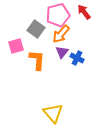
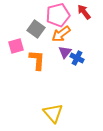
orange arrow: rotated 12 degrees clockwise
purple triangle: moved 3 px right
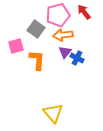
orange arrow: moved 2 px right, 1 px down; rotated 30 degrees clockwise
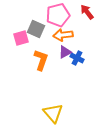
red arrow: moved 3 px right
gray square: rotated 12 degrees counterclockwise
pink square: moved 5 px right, 8 px up
purple triangle: rotated 24 degrees clockwise
orange L-shape: moved 4 px right; rotated 15 degrees clockwise
